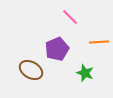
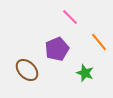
orange line: rotated 54 degrees clockwise
brown ellipse: moved 4 px left; rotated 15 degrees clockwise
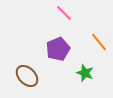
pink line: moved 6 px left, 4 px up
purple pentagon: moved 1 px right
brown ellipse: moved 6 px down
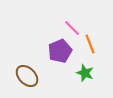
pink line: moved 8 px right, 15 px down
orange line: moved 9 px left, 2 px down; rotated 18 degrees clockwise
purple pentagon: moved 2 px right, 2 px down
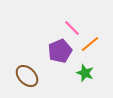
orange line: rotated 72 degrees clockwise
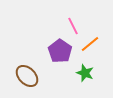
pink line: moved 1 px right, 2 px up; rotated 18 degrees clockwise
purple pentagon: rotated 15 degrees counterclockwise
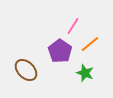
pink line: rotated 60 degrees clockwise
brown ellipse: moved 1 px left, 6 px up
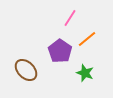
pink line: moved 3 px left, 8 px up
orange line: moved 3 px left, 5 px up
